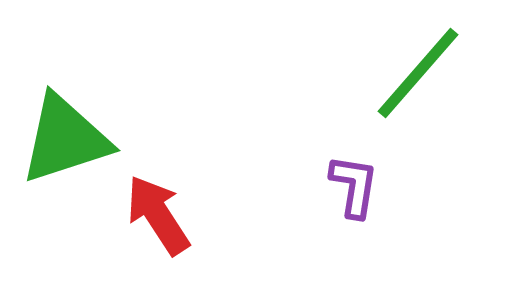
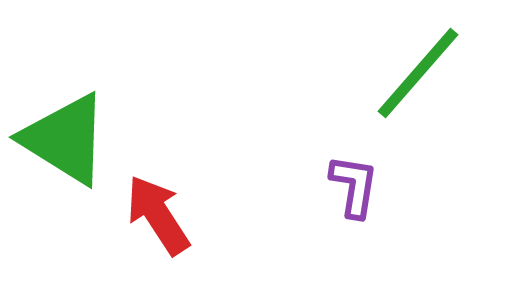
green triangle: rotated 50 degrees clockwise
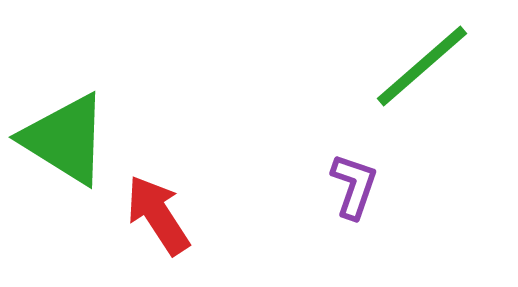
green line: moved 4 px right, 7 px up; rotated 8 degrees clockwise
purple L-shape: rotated 10 degrees clockwise
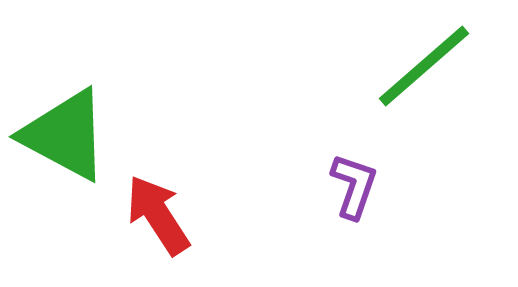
green line: moved 2 px right
green triangle: moved 4 px up; rotated 4 degrees counterclockwise
